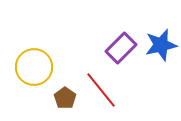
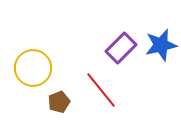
yellow circle: moved 1 px left, 1 px down
brown pentagon: moved 6 px left, 4 px down; rotated 15 degrees clockwise
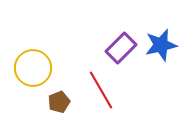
red line: rotated 9 degrees clockwise
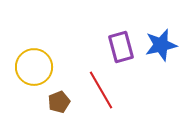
purple rectangle: moved 1 px up; rotated 60 degrees counterclockwise
yellow circle: moved 1 px right, 1 px up
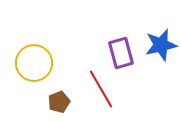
purple rectangle: moved 6 px down
yellow circle: moved 4 px up
red line: moved 1 px up
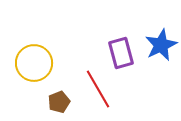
blue star: rotated 12 degrees counterclockwise
red line: moved 3 px left
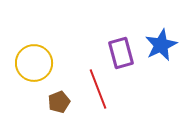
red line: rotated 9 degrees clockwise
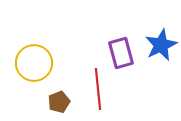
red line: rotated 15 degrees clockwise
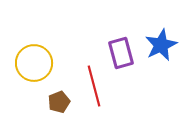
red line: moved 4 px left, 3 px up; rotated 9 degrees counterclockwise
